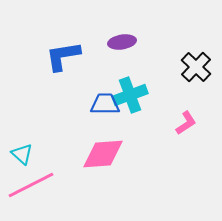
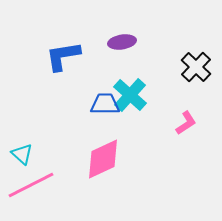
cyan cross: rotated 28 degrees counterclockwise
pink diamond: moved 5 px down; rotated 21 degrees counterclockwise
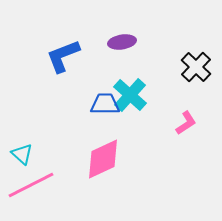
blue L-shape: rotated 12 degrees counterclockwise
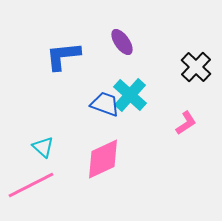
purple ellipse: rotated 64 degrees clockwise
blue L-shape: rotated 15 degrees clockwise
blue trapezoid: rotated 20 degrees clockwise
cyan triangle: moved 21 px right, 7 px up
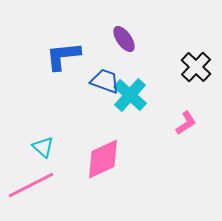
purple ellipse: moved 2 px right, 3 px up
blue trapezoid: moved 23 px up
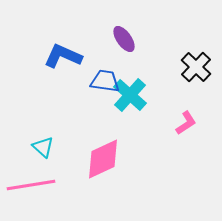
blue L-shape: rotated 30 degrees clockwise
blue trapezoid: rotated 12 degrees counterclockwise
pink line: rotated 18 degrees clockwise
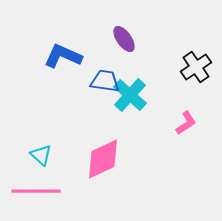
black cross: rotated 12 degrees clockwise
cyan triangle: moved 2 px left, 8 px down
pink line: moved 5 px right, 6 px down; rotated 9 degrees clockwise
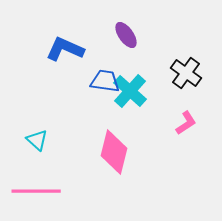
purple ellipse: moved 2 px right, 4 px up
blue L-shape: moved 2 px right, 7 px up
black cross: moved 10 px left, 6 px down; rotated 20 degrees counterclockwise
cyan cross: moved 4 px up
cyan triangle: moved 4 px left, 15 px up
pink diamond: moved 11 px right, 7 px up; rotated 51 degrees counterclockwise
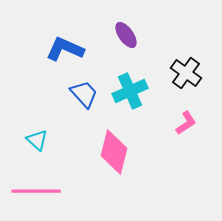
blue trapezoid: moved 21 px left, 13 px down; rotated 40 degrees clockwise
cyan cross: rotated 24 degrees clockwise
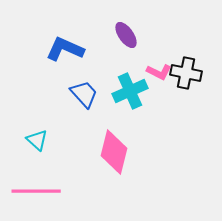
black cross: rotated 24 degrees counterclockwise
pink L-shape: moved 27 px left, 51 px up; rotated 60 degrees clockwise
